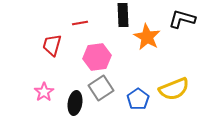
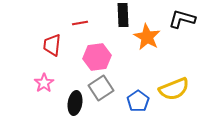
red trapezoid: rotated 10 degrees counterclockwise
pink star: moved 9 px up
blue pentagon: moved 2 px down
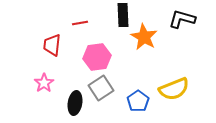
orange star: moved 3 px left
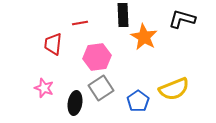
red trapezoid: moved 1 px right, 1 px up
pink star: moved 5 px down; rotated 18 degrees counterclockwise
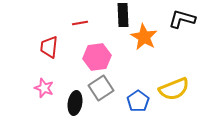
red trapezoid: moved 4 px left, 3 px down
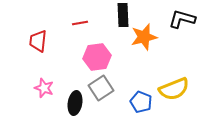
orange star: rotated 28 degrees clockwise
red trapezoid: moved 11 px left, 6 px up
blue pentagon: moved 3 px right, 1 px down; rotated 15 degrees counterclockwise
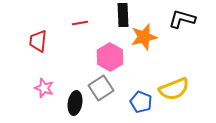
pink hexagon: moved 13 px right; rotated 24 degrees counterclockwise
